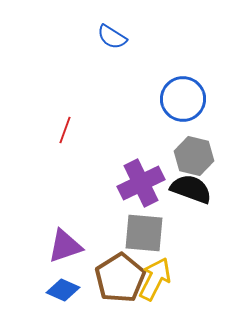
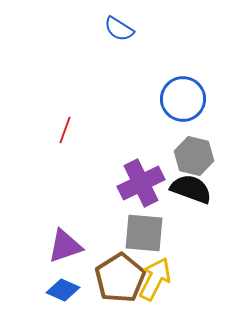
blue semicircle: moved 7 px right, 8 px up
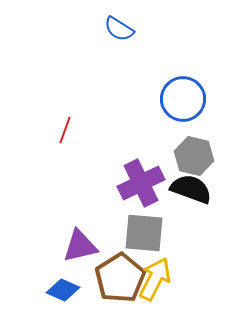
purple triangle: moved 15 px right; rotated 6 degrees clockwise
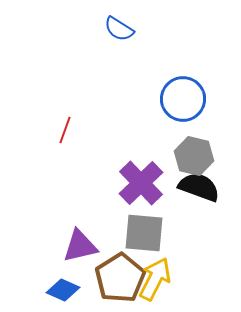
purple cross: rotated 18 degrees counterclockwise
black semicircle: moved 8 px right, 2 px up
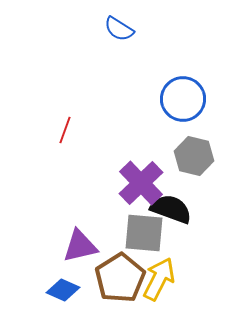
black semicircle: moved 28 px left, 22 px down
yellow arrow: moved 4 px right
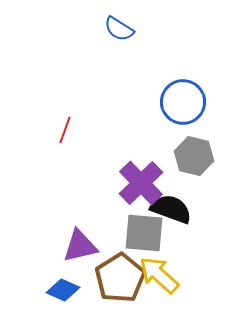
blue circle: moved 3 px down
yellow arrow: moved 4 px up; rotated 75 degrees counterclockwise
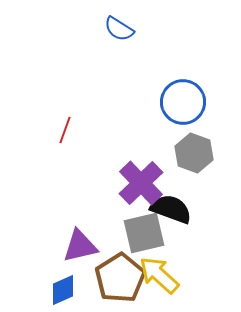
gray hexagon: moved 3 px up; rotated 6 degrees clockwise
gray square: rotated 18 degrees counterclockwise
blue diamond: rotated 48 degrees counterclockwise
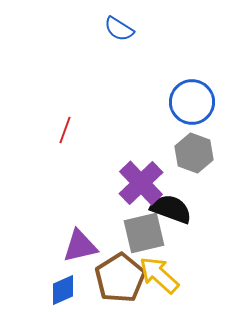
blue circle: moved 9 px right
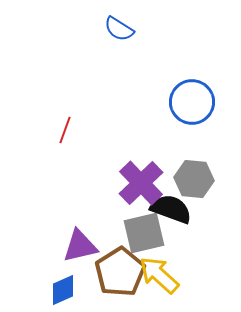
gray hexagon: moved 26 px down; rotated 15 degrees counterclockwise
brown pentagon: moved 6 px up
